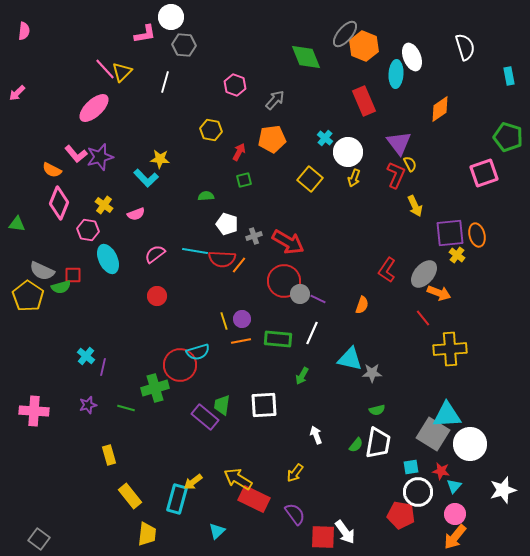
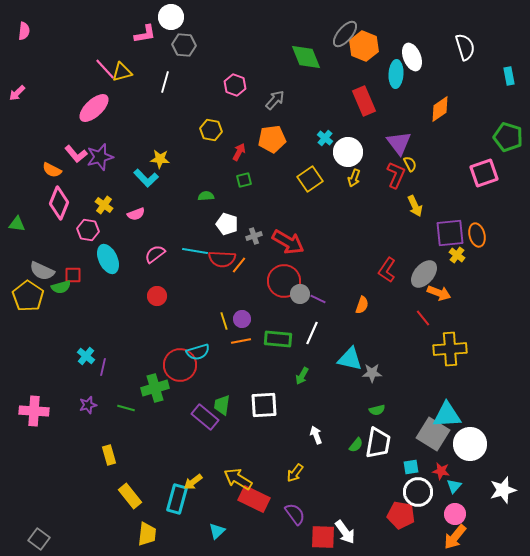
yellow triangle at (122, 72): rotated 30 degrees clockwise
yellow square at (310, 179): rotated 15 degrees clockwise
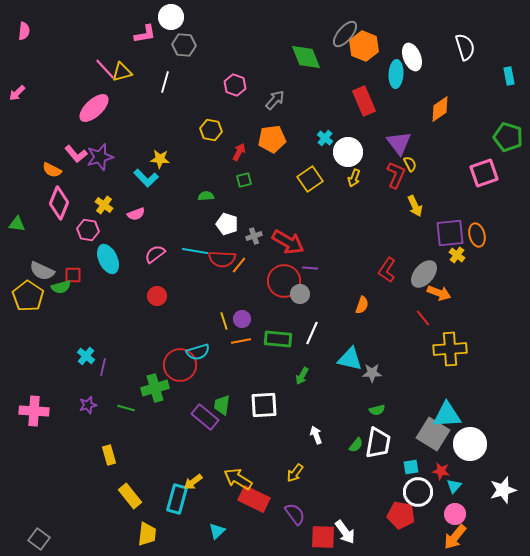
purple line at (318, 299): moved 8 px left, 31 px up; rotated 21 degrees counterclockwise
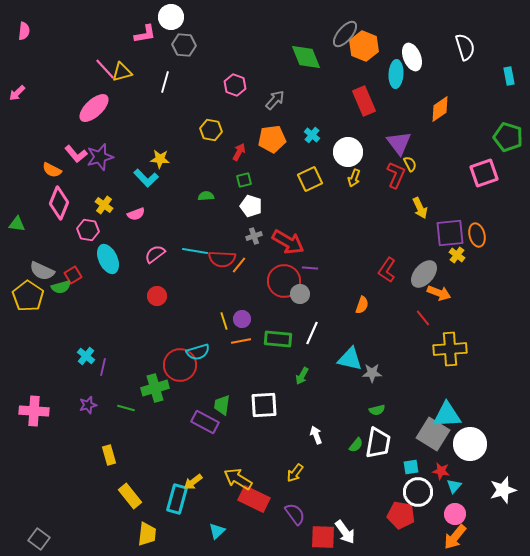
cyan cross at (325, 138): moved 13 px left, 3 px up
yellow square at (310, 179): rotated 10 degrees clockwise
yellow arrow at (415, 206): moved 5 px right, 2 px down
white pentagon at (227, 224): moved 24 px right, 18 px up
red square at (73, 275): rotated 30 degrees counterclockwise
purple rectangle at (205, 417): moved 5 px down; rotated 12 degrees counterclockwise
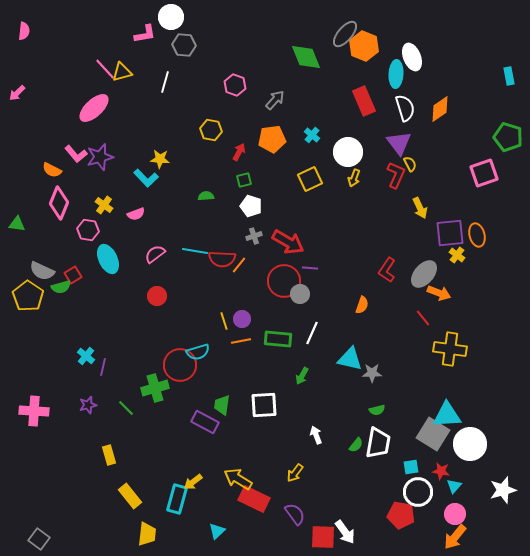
white semicircle at (465, 47): moved 60 px left, 61 px down
yellow cross at (450, 349): rotated 12 degrees clockwise
green line at (126, 408): rotated 30 degrees clockwise
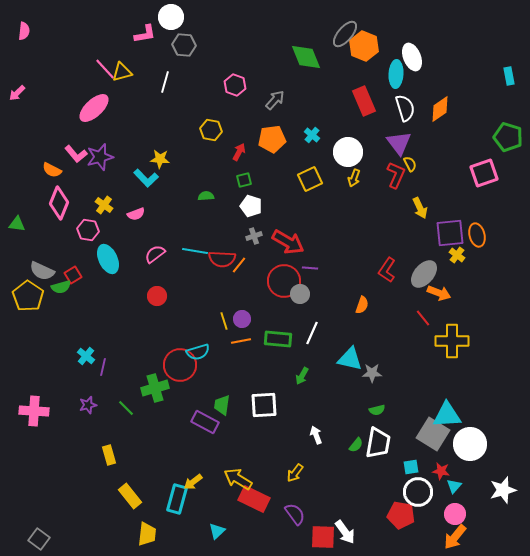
yellow cross at (450, 349): moved 2 px right, 8 px up; rotated 8 degrees counterclockwise
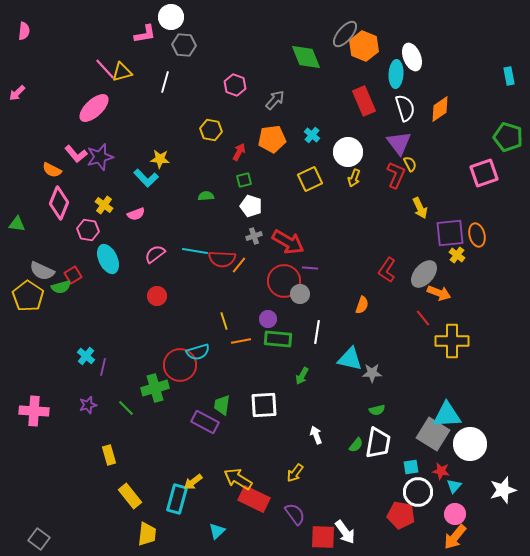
purple circle at (242, 319): moved 26 px right
white line at (312, 333): moved 5 px right, 1 px up; rotated 15 degrees counterclockwise
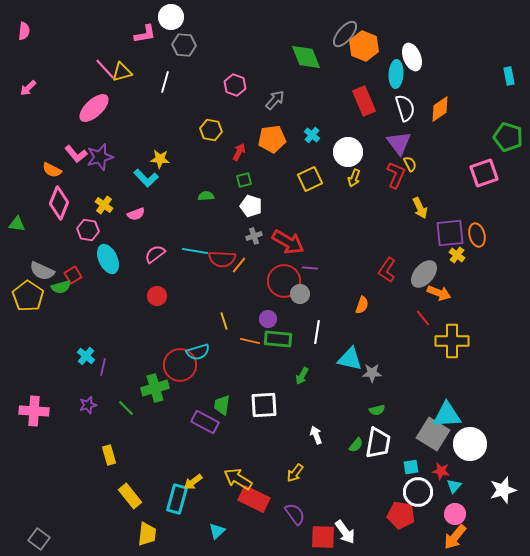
pink arrow at (17, 93): moved 11 px right, 5 px up
orange line at (241, 341): moved 9 px right; rotated 24 degrees clockwise
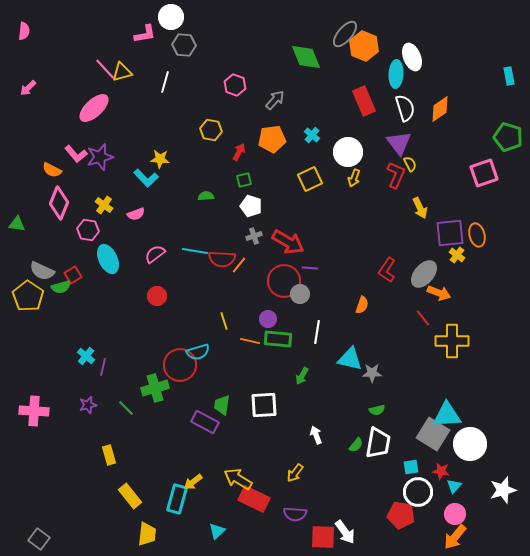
purple semicircle at (295, 514): rotated 130 degrees clockwise
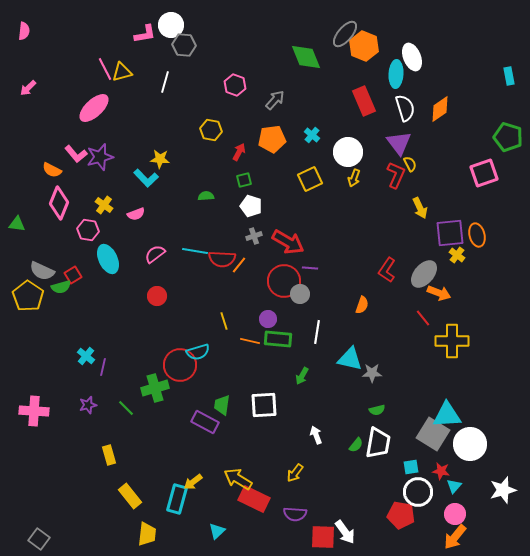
white circle at (171, 17): moved 8 px down
pink line at (105, 69): rotated 15 degrees clockwise
